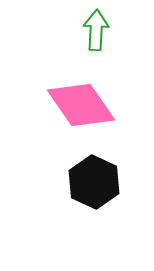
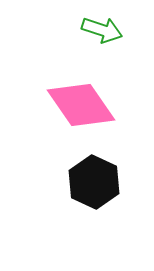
green arrow: moved 6 px right; rotated 105 degrees clockwise
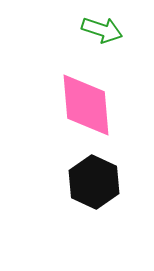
pink diamond: moved 5 px right; rotated 30 degrees clockwise
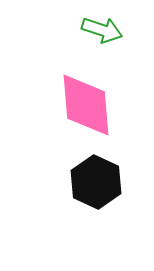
black hexagon: moved 2 px right
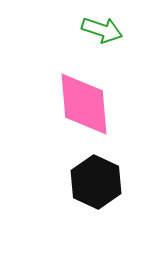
pink diamond: moved 2 px left, 1 px up
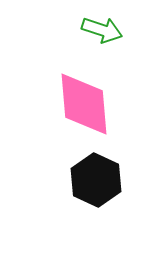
black hexagon: moved 2 px up
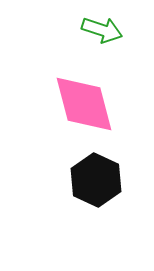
pink diamond: rotated 10 degrees counterclockwise
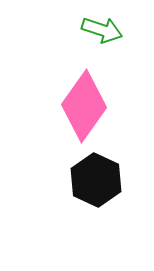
pink diamond: moved 2 px down; rotated 50 degrees clockwise
